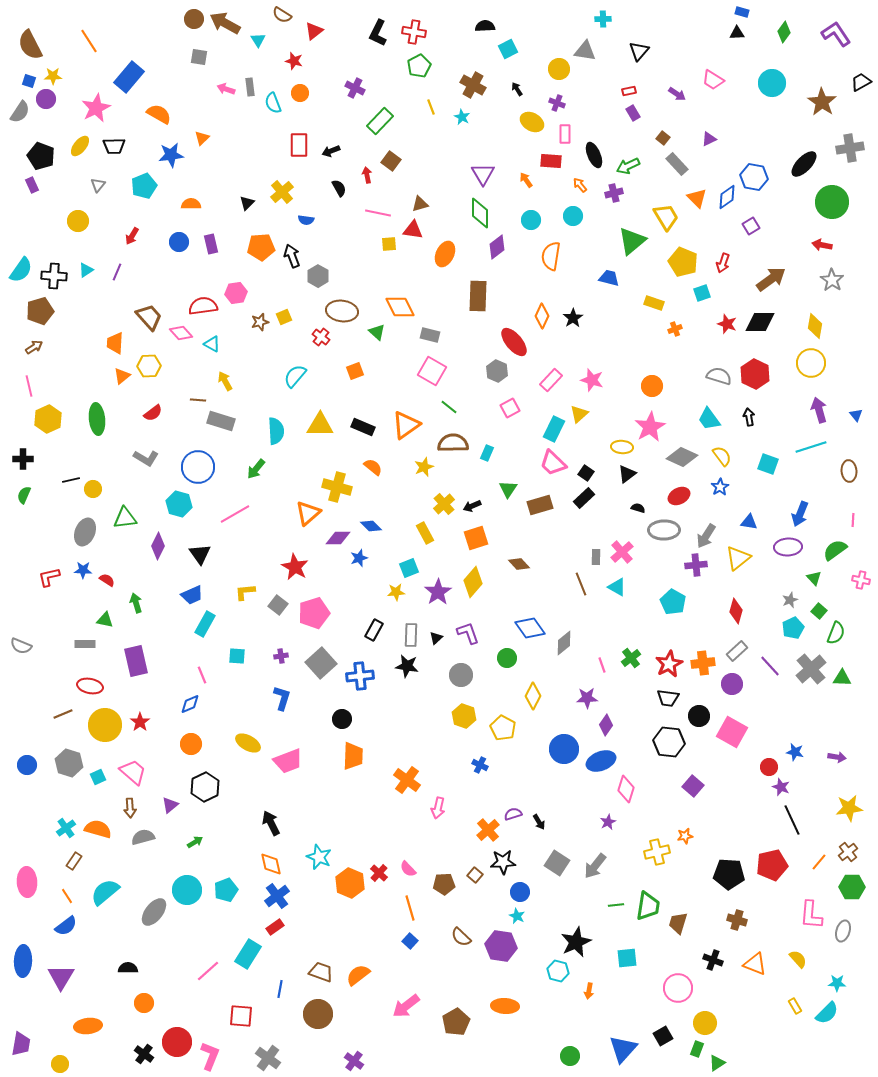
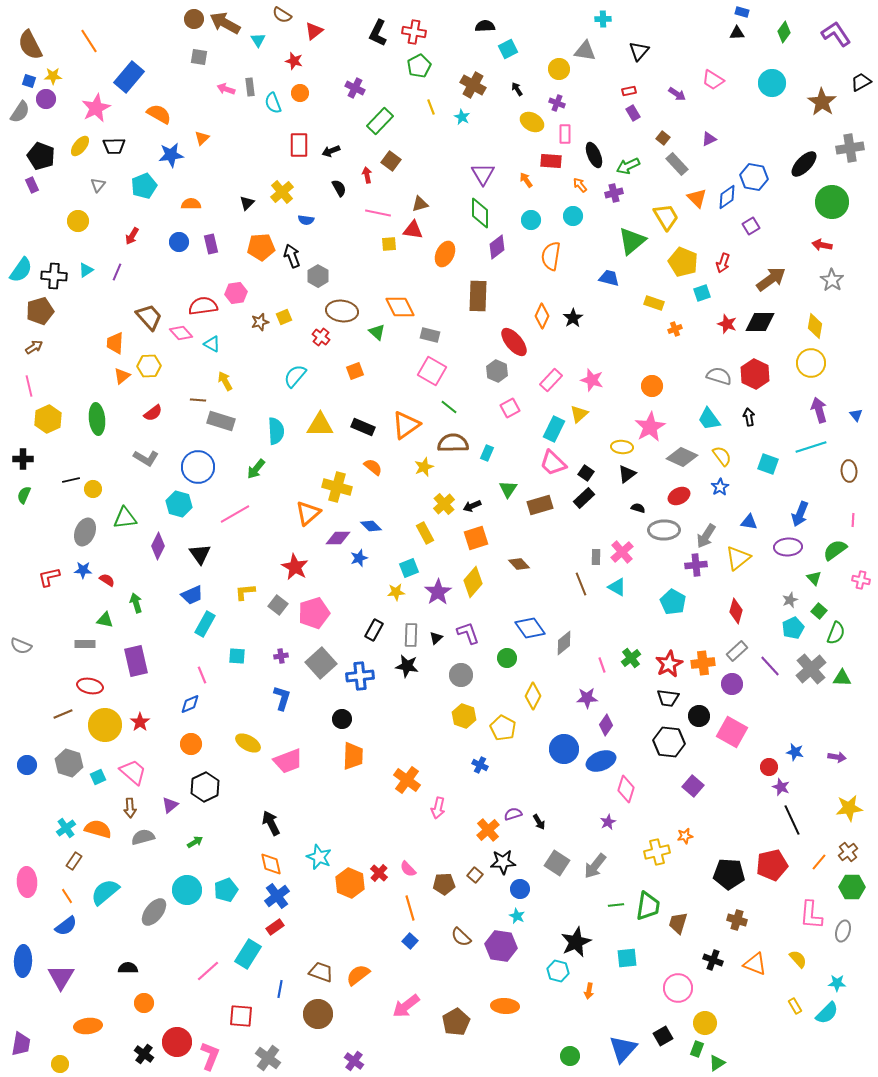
blue circle at (520, 892): moved 3 px up
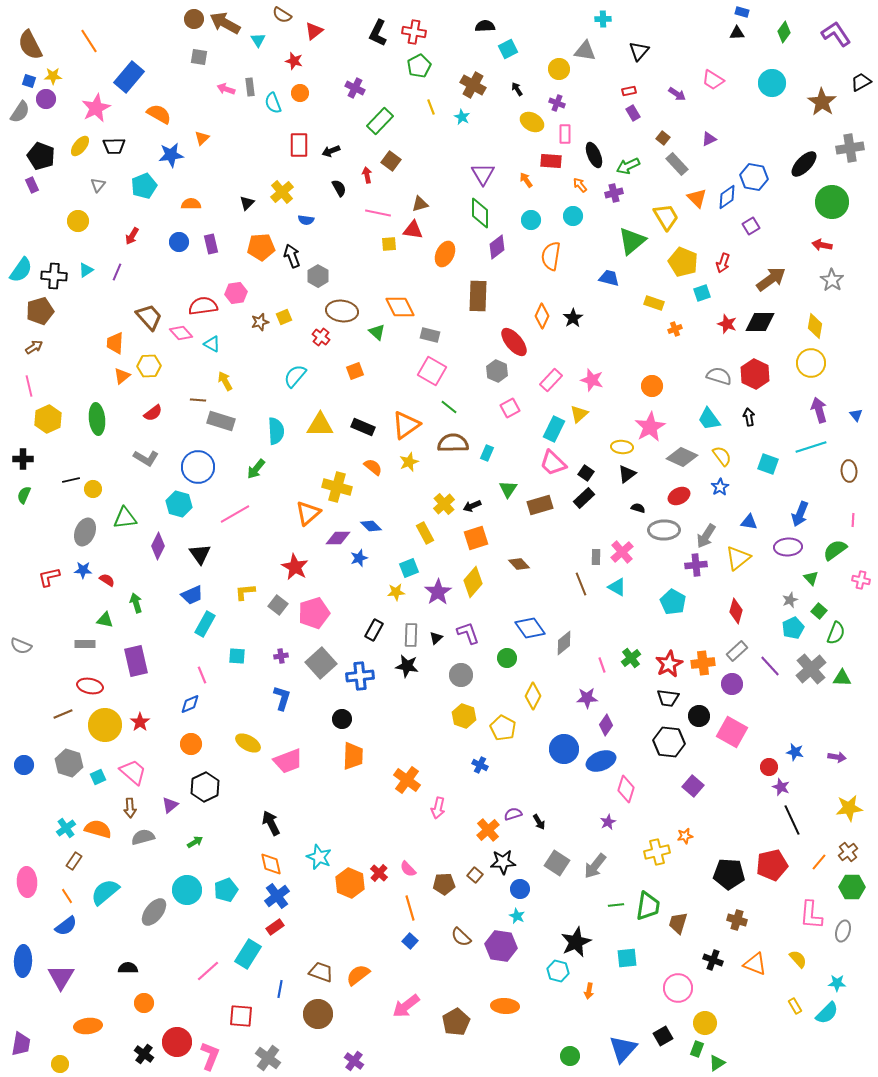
yellow star at (424, 467): moved 15 px left, 5 px up
green triangle at (814, 578): moved 3 px left
blue circle at (27, 765): moved 3 px left
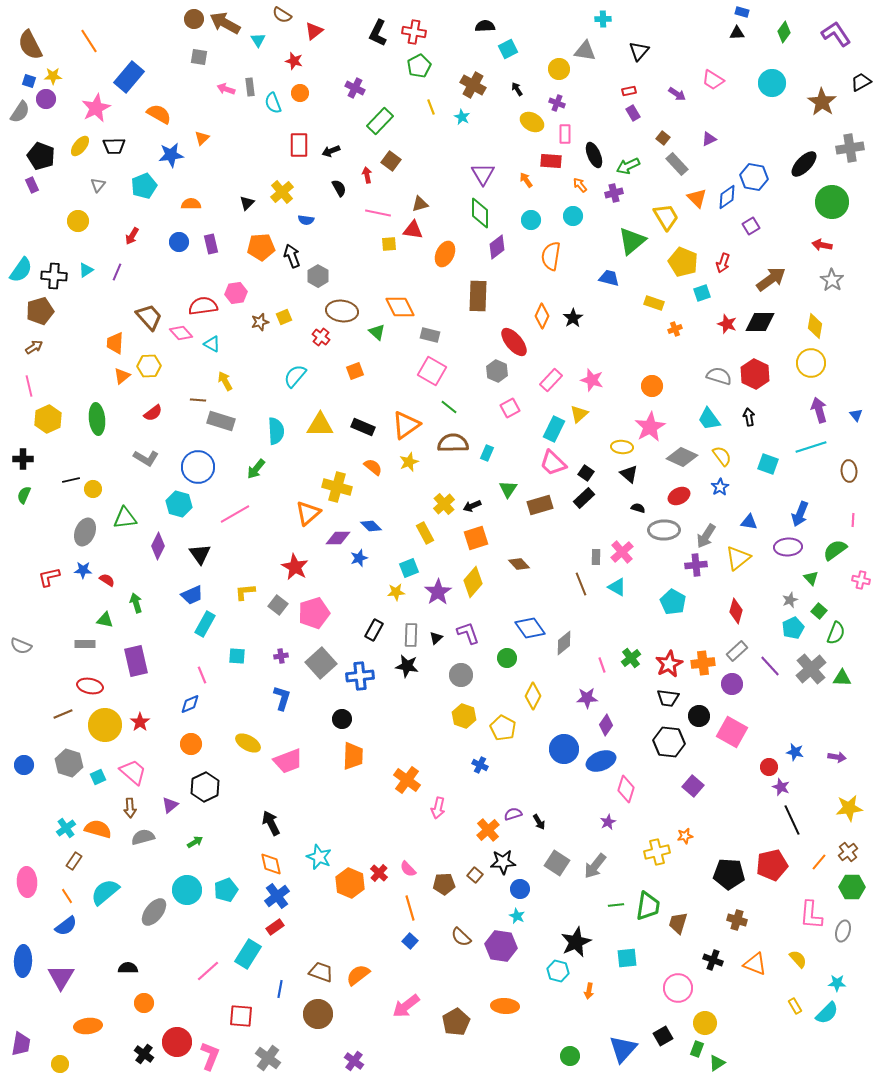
black triangle at (627, 474): moved 2 px right; rotated 42 degrees counterclockwise
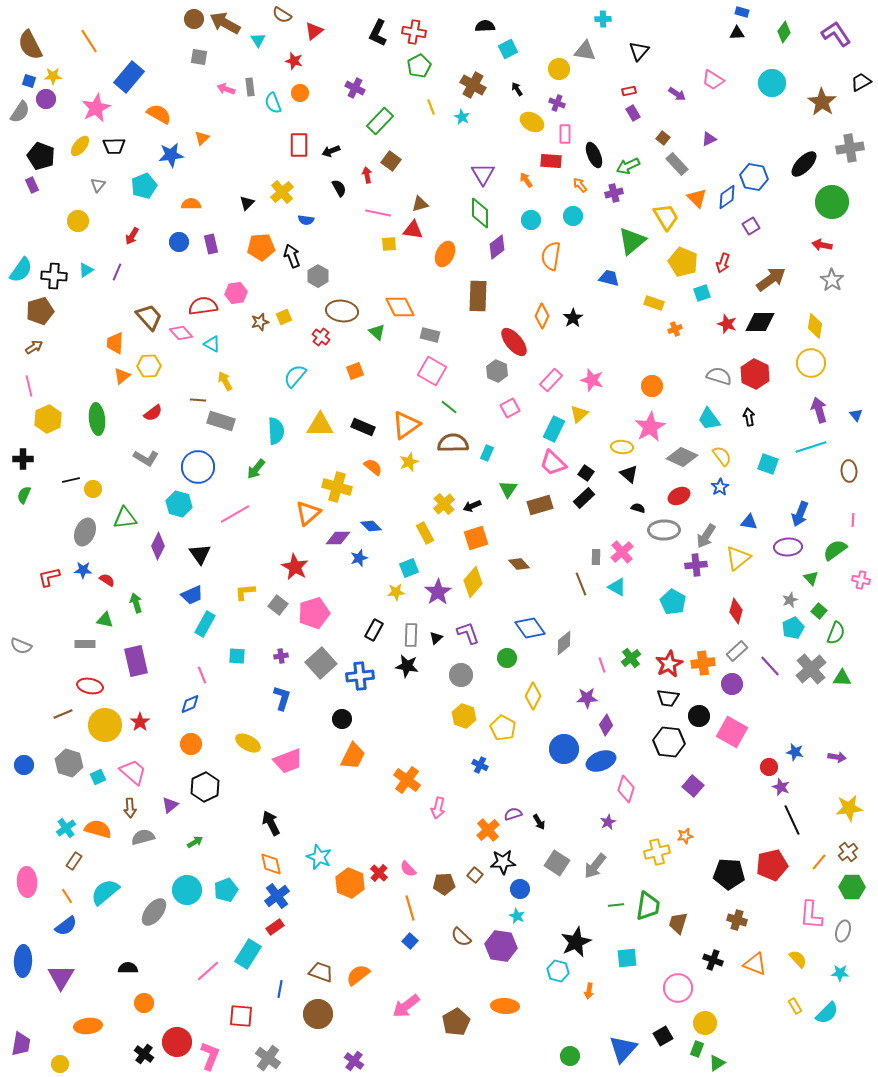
orange trapezoid at (353, 756): rotated 24 degrees clockwise
cyan star at (837, 983): moved 3 px right, 10 px up
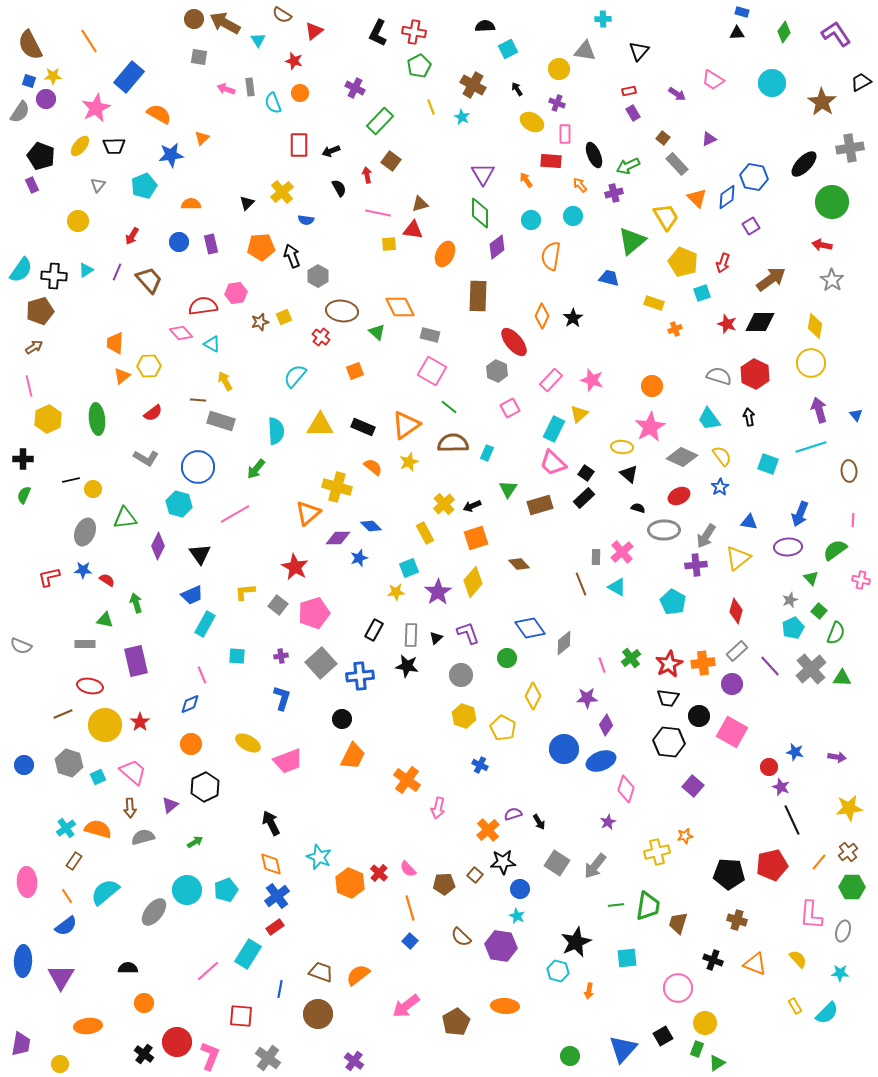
brown trapezoid at (149, 317): moved 37 px up
